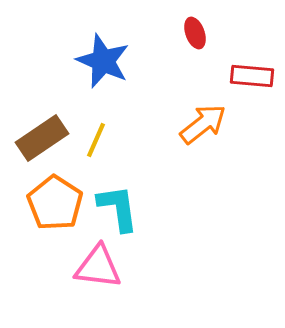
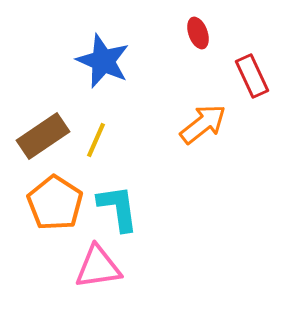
red ellipse: moved 3 px right
red rectangle: rotated 60 degrees clockwise
brown rectangle: moved 1 px right, 2 px up
pink triangle: rotated 15 degrees counterclockwise
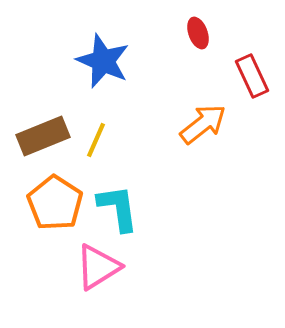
brown rectangle: rotated 12 degrees clockwise
pink triangle: rotated 24 degrees counterclockwise
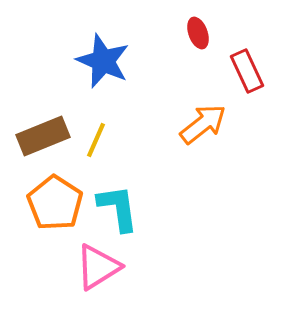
red rectangle: moved 5 px left, 5 px up
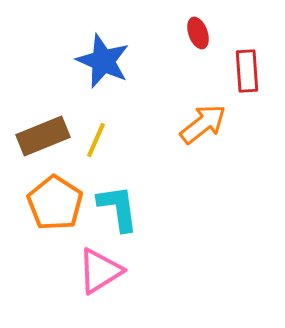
red rectangle: rotated 21 degrees clockwise
pink triangle: moved 2 px right, 4 px down
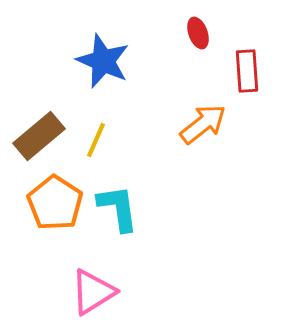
brown rectangle: moved 4 px left; rotated 18 degrees counterclockwise
pink triangle: moved 7 px left, 21 px down
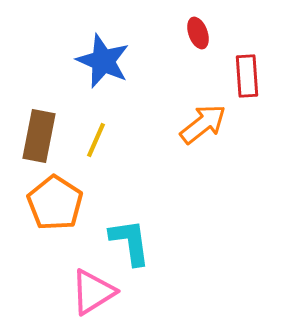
red rectangle: moved 5 px down
brown rectangle: rotated 39 degrees counterclockwise
cyan L-shape: moved 12 px right, 34 px down
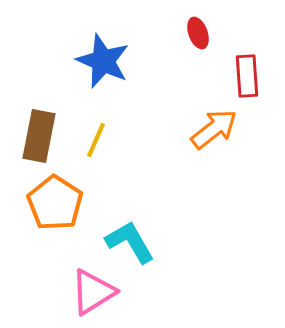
orange arrow: moved 11 px right, 5 px down
cyan L-shape: rotated 22 degrees counterclockwise
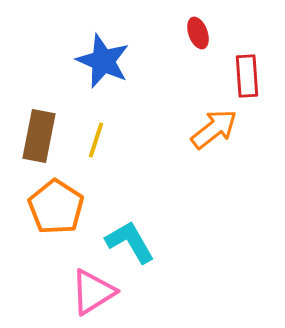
yellow line: rotated 6 degrees counterclockwise
orange pentagon: moved 1 px right, 4 px down
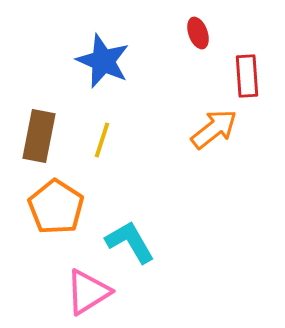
yellow line: moved 6 px right
pink triangle: moved 5 px left
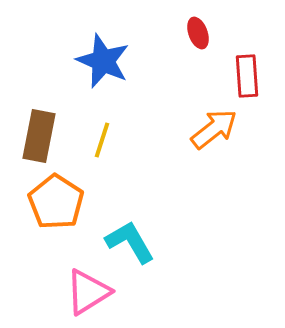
orange pentagon: moved 5 px up
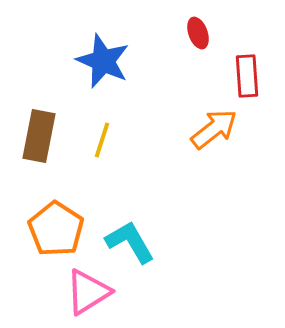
orange pentagon: moved 27 px down
